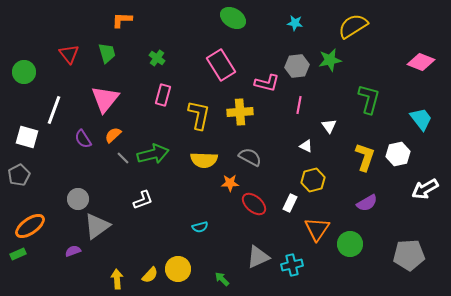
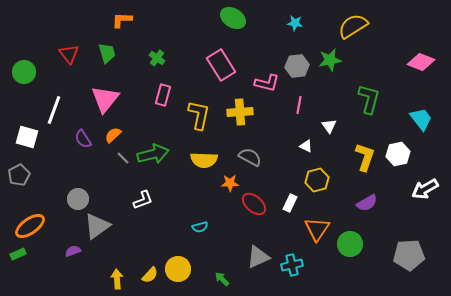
yellow hexagon at (313, 180): moved 4 px right
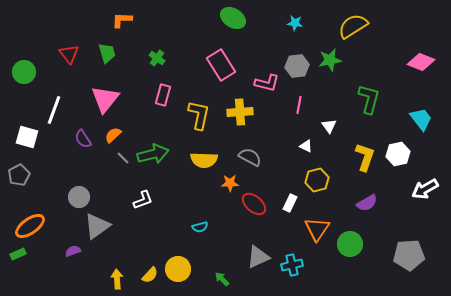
gray circle at (78, 199): moved 1 px right, 2 px up
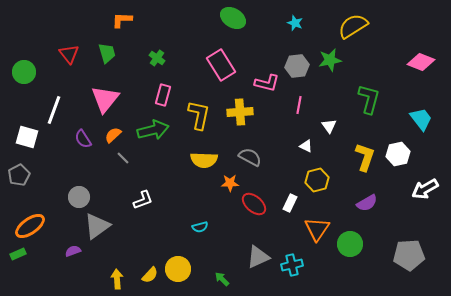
cyan star at (295, 23): rotated 14 degrees clockwise
green arrow at (153, 154): moved 24 px up
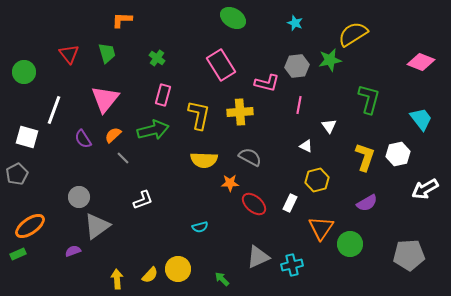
yellow semicircle at (353, 26): moved 8 px down
gray pentagon at (19, 175): moved 2 px left, 1 px up
orange triangle at (317, 229): moved 4 px right, 1 px up
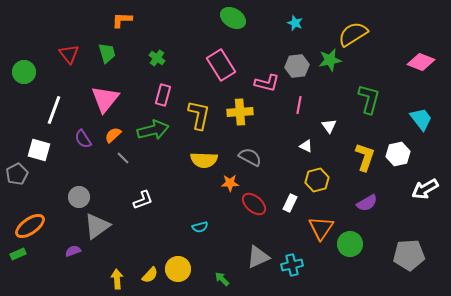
white square at (27, 137): moved 12 px right, 13 px down
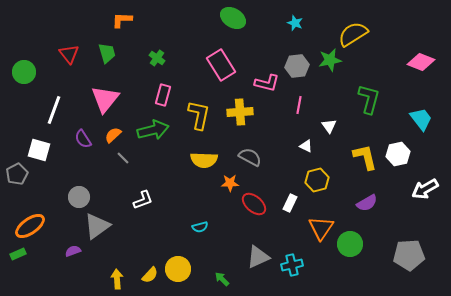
yellow L-shape at (365, 157): rotated 32 degrees counterclockwise
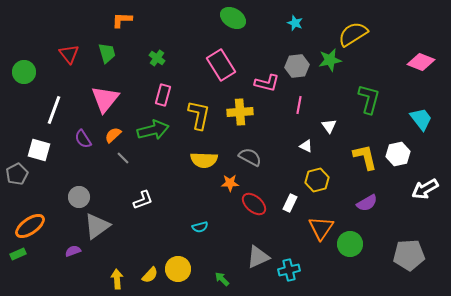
cyan cross at (292, 265): moved 3 px left, 5 px down
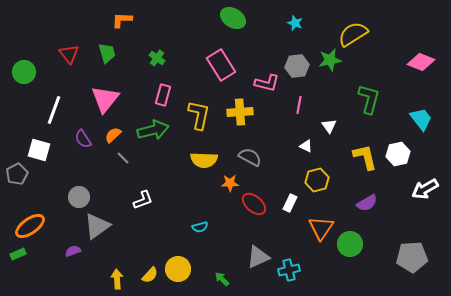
gray pentagon at (409, 255): moved 3 px right, 2 px down
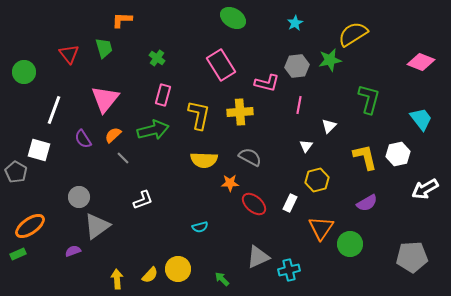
cyan star at (295, 23): rotated 21 degrees clockwise
green trapezoid at (107, 53): moved 3 px left, 5 px up
white triangle at (329, 126): rotated 21 degrees clockwise
white triangle at (306, 146): rotated 40 degrees clockwise
gray pentagon at (17, 174): moved 1 px left, 2 px up; rotated 15 degrees counterclockwise
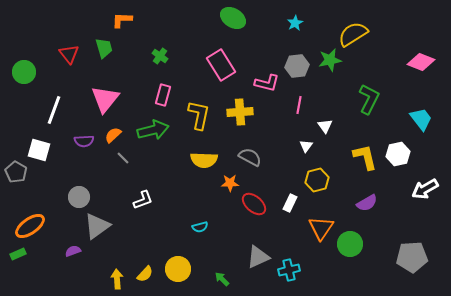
green cross at (157, 58): moved 3 px right, 2 px up
green L-shape at (369, 99): rotated 12 degrees clockwise
white triangle at (329, 126): moved 4 px left; rotated 21 degrees counterclockwise
purple semicircle at (83, 139): moved 1 px right, 2 px down; rotated 60 degrees counterclockwise
yellow semicircle at (150, 275): moved 5 px left, 1 px up
